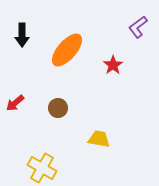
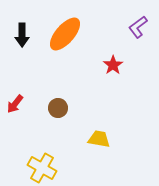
orange ellipse: moved 2 px left, 16 px up
red arrow: moved 1 px down; rotated 12 degrees counterclockwise
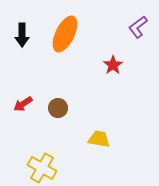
orange ellipse: rotated 15 degrees counterclockwise
red arrow: moved 8 px right; rotated 18 degrees clockwise
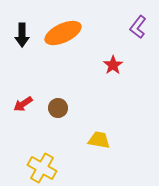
purple L-shape: rotated 15 degrees counterclockwise
orange ellipse: moved 2 px left, 1 px up; rotated 39 degrees clockwise
yellow trapezoid: moved 1 px down
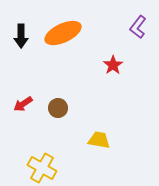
black arrow: moved 1 px left, 1 px down
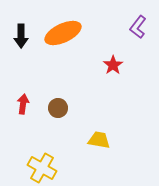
red arrow: rotated 132 degrees clockwise
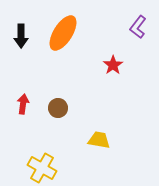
orange ellipse: rotated 33 degrees counterclockwise
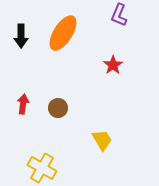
purple L-shape: moved 19 px left, 12 px up; rotated 15 degrees counterclockwise
yellow trapezoid: moved 3 px right; rotated 50 degrees clockwise
